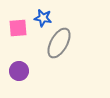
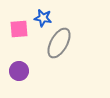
pink square: moved 1 px right, 1 px down
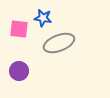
pink square: rotated 12 degrees clockwise
gray ellipse: rotated 40 degrees clockwise
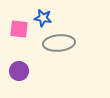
gray ellipse: rotated 16 degrees clockwise
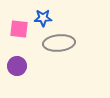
blue star: rotated 12 degrees counterclockwise
purple circle: moved 2 px left, 5 px up
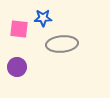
gray ellipse: moved 3 px right, 1 px down
purple circle: moved 1 px down
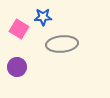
blue star: moved 1 px up
pink square: rotated 24 degrees clockwise
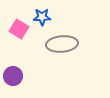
blue star: moved 1 px left
purple circle: moved 4 px left, 9 px down
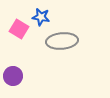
blue star: moved 1 px left; rotated 12 degrees clockwise
gray ellipse: moved 3 px up
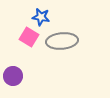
pink square: moved 10 px right, 8 px down
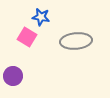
pink square: moved 2 px left
gray ellipse: moved 14 px right
